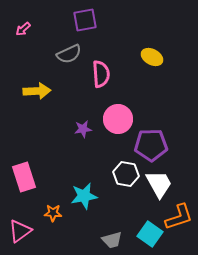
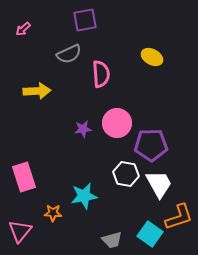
pink circle: moved 1 px left, 4 px down
pink triangle: rotated 15 degrees counterclockwise
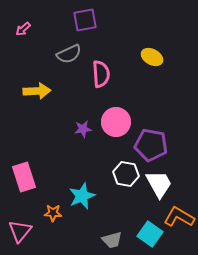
pink circle: moved 1 px left, 1 px up
purple pentagon: rotated 12 degrees clockwise
cyan star: moved 2 px left; rotated 12 degrees counterclockwise
orange L-shape: rotated 132 degrees counterclockwise
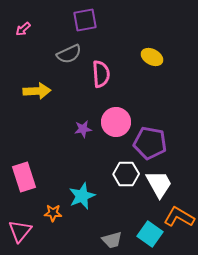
purple pentagon: moved 1 px left, 2 px up
white hexagon: rotated 10 degrees counterclockwise
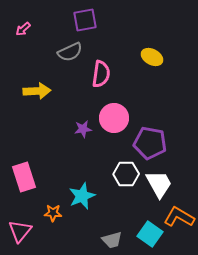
gray semicircle: moved 1 px right, 2 px up
pink semicircle: rotated 12 degrees clockwise
pink circle: moved 2 px left, 4 px up
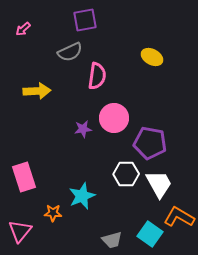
pink semicircle: moved 4 px left, 2 px down
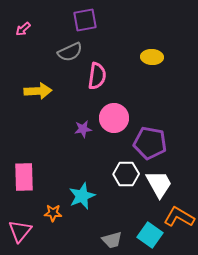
yellow ellipse: rotated 25 degrees counterclockwise
yellow arrow: moved 1 px right
pink rectangle: rotated 16 degrees clockwise
cyan square: moved 1 px down
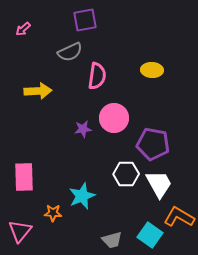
yellow ellipse: moved 13 px down
purple pentagon: moved 3 px right, 1 px down
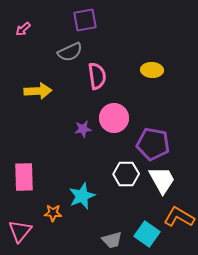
pink semicircle: rotated 16 degrees counterclockwise
white trapezoid: moved 3 px right, 4 px up
cyan square: moved 3 px left, 1 px up
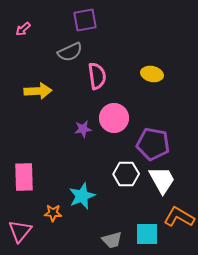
yellow ellipse: moved 4 px down; rotated 10 degrees clockwise
cyan square: rotated 35 degrees counterclockwise
